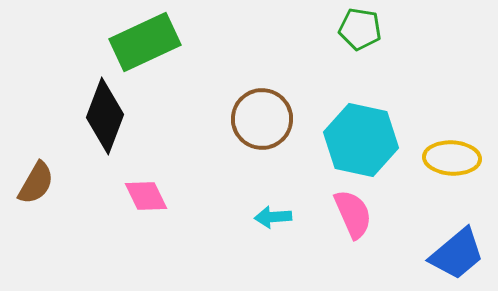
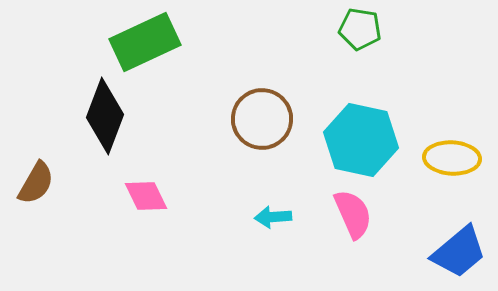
blue trapezoid: moved 2 px right, 2 px up
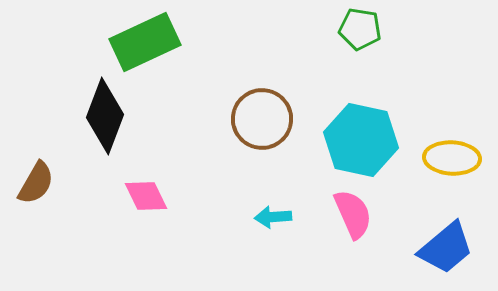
blue trapezoid: moved 13 px left, 4 px up
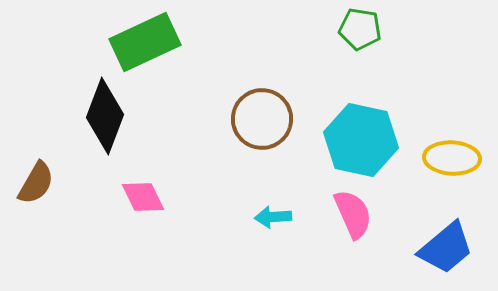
pink diamond: moved 3 px left, 1 px down
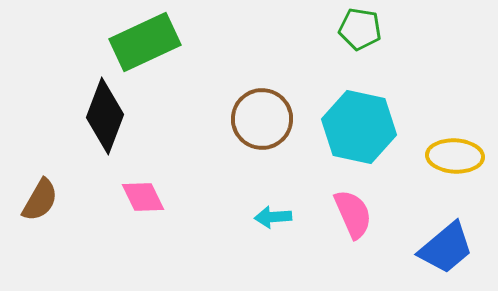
cyan hexagon: moved 2 px left, 13 px up
yellow ellipse: moved 3 px right, 2 px up
brown semicircle: moved 4 px right, 17 px down
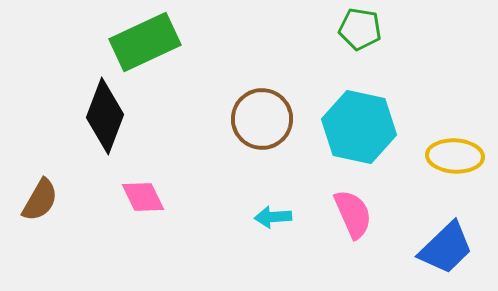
blue trapezoid: rotated 4 degrees counterclockwise
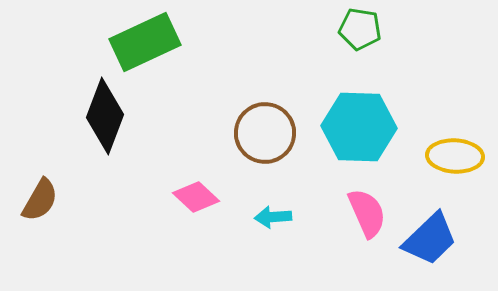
brown circle: moved 3 px right, 14 px down
cyan hexagon: rotated 10 degrees counterclockwise
pink diamond: moved 53 px right; rotated 21 degrees counterclockwise
pink semicircle: moved 14 px right, 1 px up
blue trapezoid: moved 16 px left, 9 px up
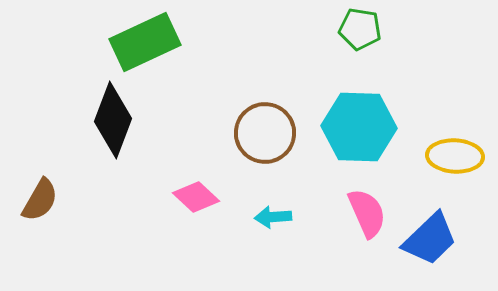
black diamond: moved 8 px right, 4 px down
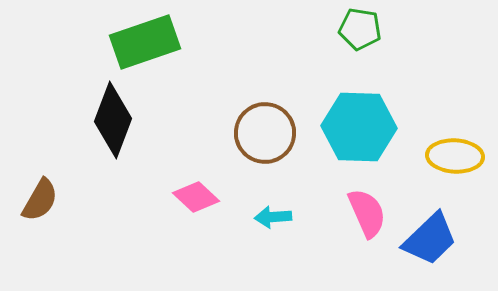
green rectangle: rotated 6 degrees clockwise
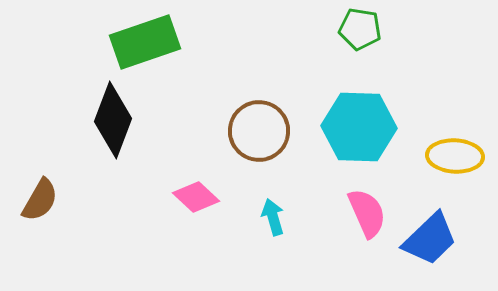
brown circle: moved 6 px left, 2 px up
cyan arrow: rotated 78 degrees clockwise
